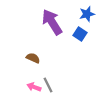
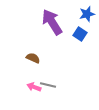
gray line: rotated 49 degrees counterclockwise
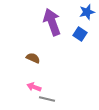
blue star: moved 2 px up
purple arrow: rotated 12 degrees clockwise
gray line: moved 1 px left, 14 px down
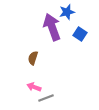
blue star: moved 20 px left
purple arrow: moved 5 px down
brown semicircle: rotated 96 degrees counterclockwise
gray line: moved 1 px left, 1 px up; rotated 35 degrees counterclockwise
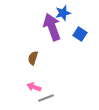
blue star: moved 4 px left, 1 px down
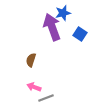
brown semicircle: moved 2 px left, 2 px down
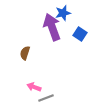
brown semicircle: moved 6 px left, 7 px up
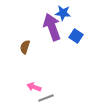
blue star: rotated 21 degrees clockwise
blue square: moved 4 px left, 2 px down
brown semicircle: moved 6 px up
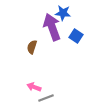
brown semicircle: moved 7 px right
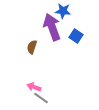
blue star: moved 2 px up
gray line: moved 5 px left; rotated 56 degrees clockwise
